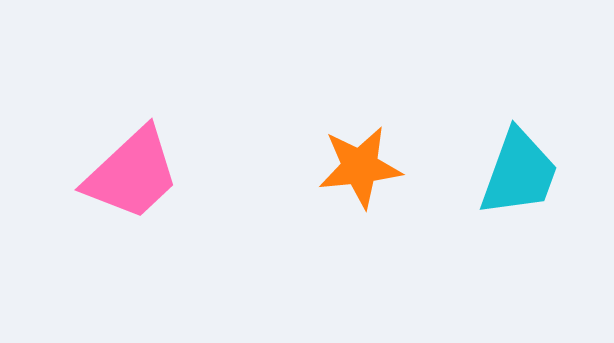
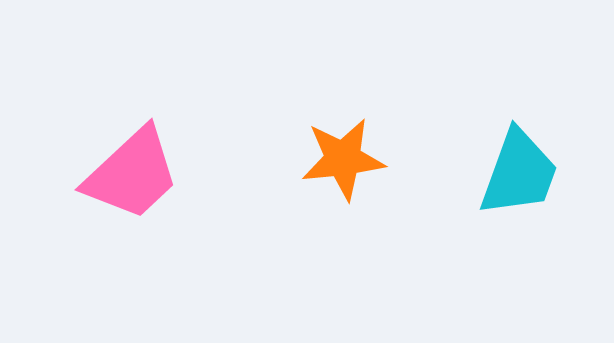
orange star: moved 17 px left, 8 px up
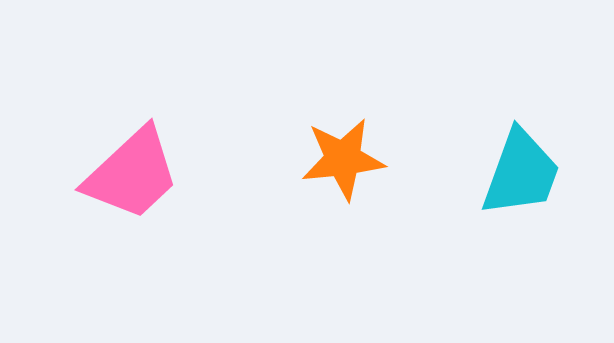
cyan trapezoid: moved 2 px right
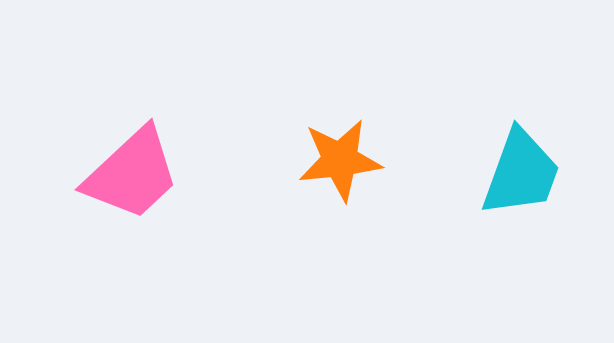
orange star: moved 3 px left, 1 px down
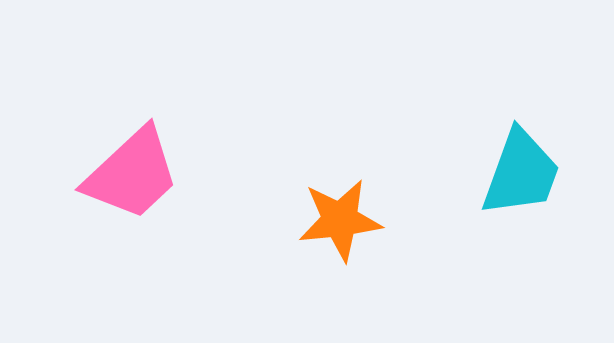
orange star: moved 60 px down
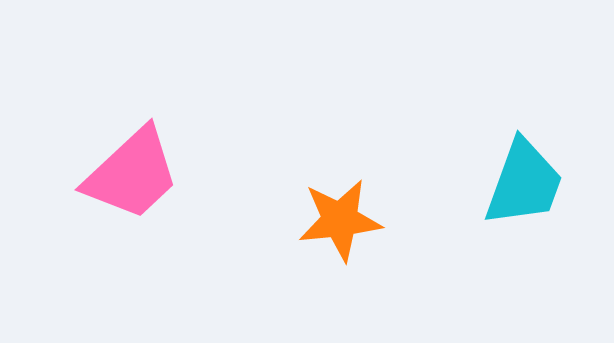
cyan trapezoid: moved 3 px right, 10 px down
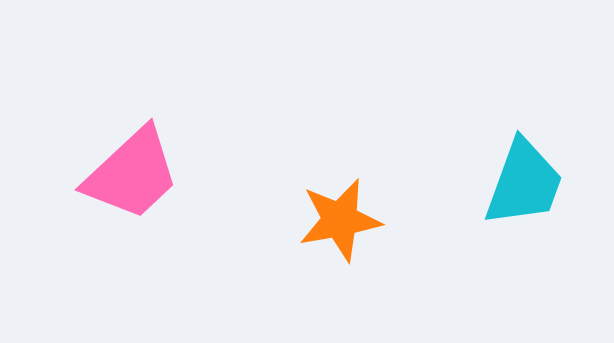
orange star: rotated 4 degrees counterclockwise
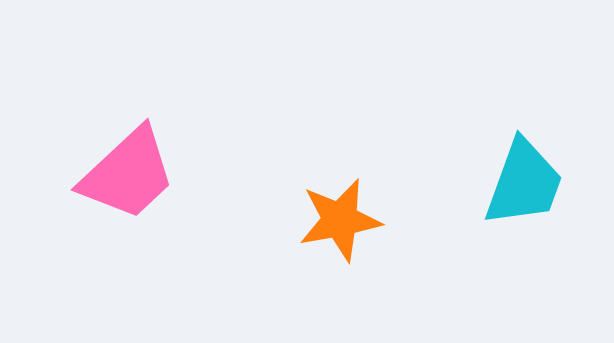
pink trapezoid: moved 4 px left
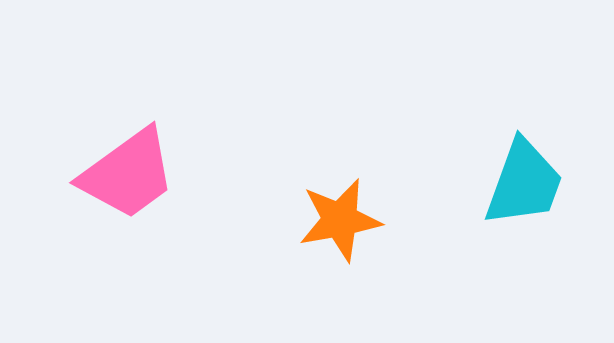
pink trapezoid: rotated 7 degrees clockwise
